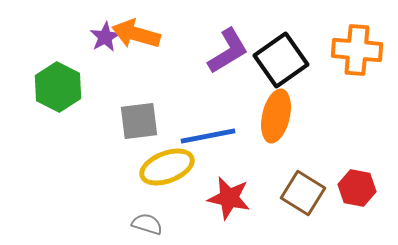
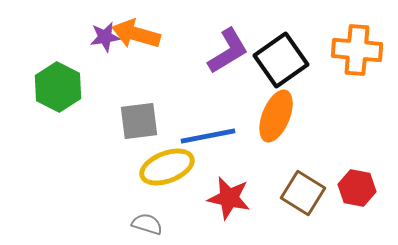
purple star: rotated 20 degrees clockwise
orange ellipse: rotated 9 degrees clockwise
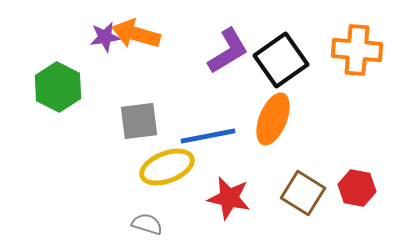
orange ellipse: moved 3 px left, 3 px down
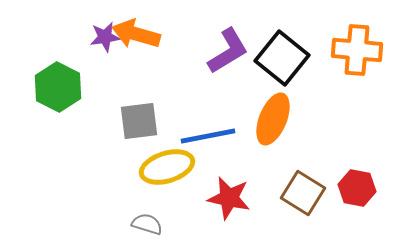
black square: moved 1 px right, 2 px up; rotated 16 degrees counterclockwise
yellow ellipse: rotated 4 degrees clockwise
